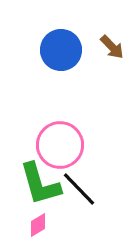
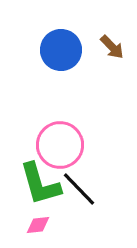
pink diamond: rotated 25 degrees clockwise
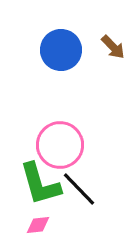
brown arrow: moved 1 px right
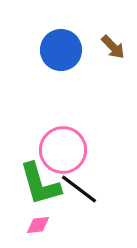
pink circle: moved 3 px right, 5 px down
black line: rotated 9 degrees counterclockwise
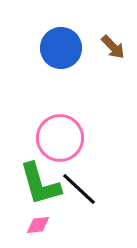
blue circle: moved 2 px up
pink circle: moved 3 px left, 12 px up
black line: rotated 6 degrees clockwise
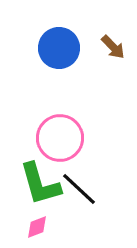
blue circle: moved 2 px left
pink diamond: moved 1 px left, 2 px down; rotated 15 degrees counterclockwise
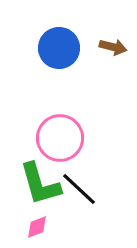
brown arrow: rotated 32 degrees counterclockwise
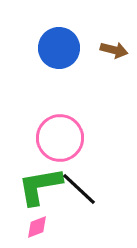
brown arrow: moved 1 px right, 3 px down
green L-shape: moved 2 px down; rotated 96 degrees clockwise
